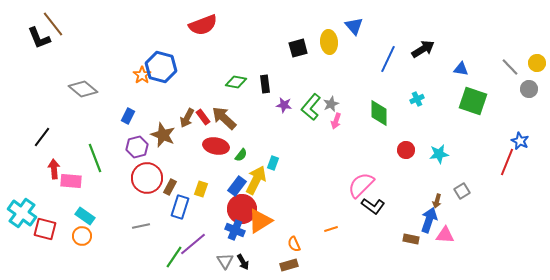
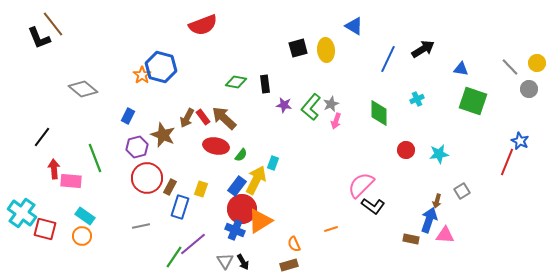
blue triangle at (354, 26): rotated 18 degrees counterclockwise
yellow ellipse at (329, 42): moved 3 px left, 8 px down
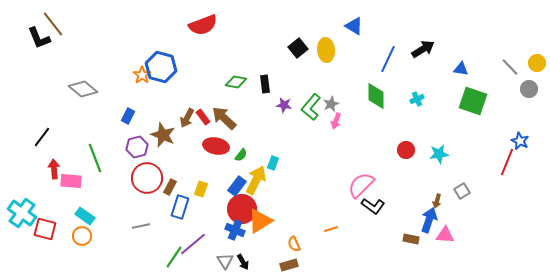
black square at (298, 48): rotated 24 degrees counterclockwise
green diamond at (379, 113): moved 3 px left, 17 px up
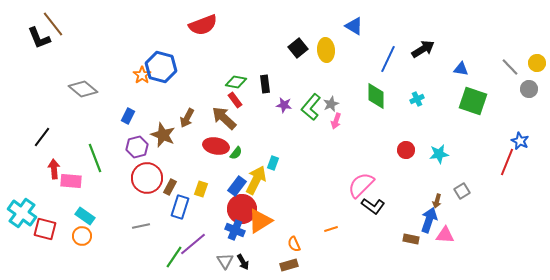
red rectangle at (203, 117): moved 32 px right, 17 px up
green semicircle at (241, 155): moved 5 px left, 2 px up
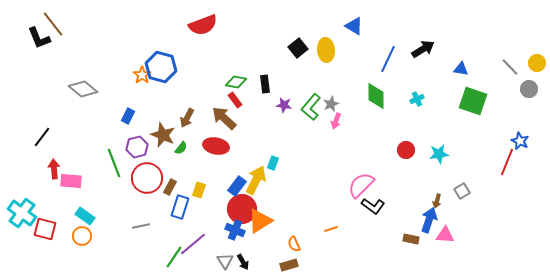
green semicircle at (236, 153): moved 55 px left, 5 px up
green line at (95, 158): moved 19 px right, 5 px down
yellow rectangle at (201, 189): moved 2 px left, 1 px down
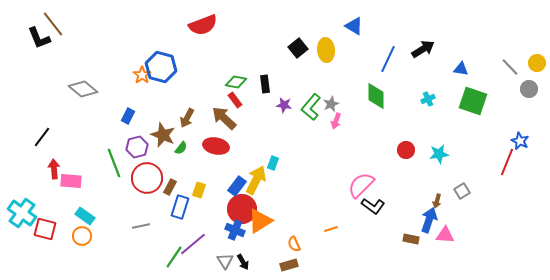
cyan cross at (417, 99): moved 11 px right
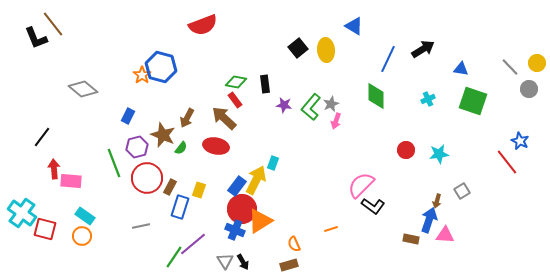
black L-shape at (39, 38): moved 3 px left
red line at (507, 162): rotated 60 degrees counterclockwise
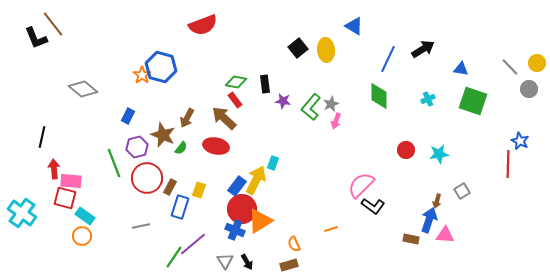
green diamond at (376, 96): moved 3 px right
purple star at (284, 105): moved 1 px left, 4 px up
black line at (42, 137): rotated 25 degrees counterclockwise
red line at (507, 162): moved 1 px right, 2 px down; rotated 40 degrees clockwise
red square at (45, 229): moved 20 px right, 31 px up
black arrow at (243, 262): moved 4 px right
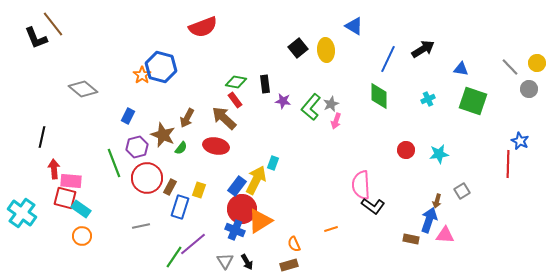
red semicircle at (203, 25): moved 2 px down
pink semicircle at (361, 185): rotated 48 degrees counterclockwise
cyan rectangle at (85, 216): moved 4 px left, 7 px up
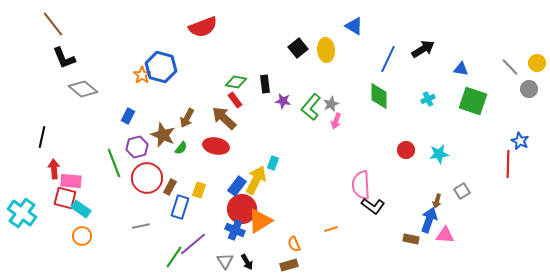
black L-shape at (36, 38): moved 28 px right, 20 px down
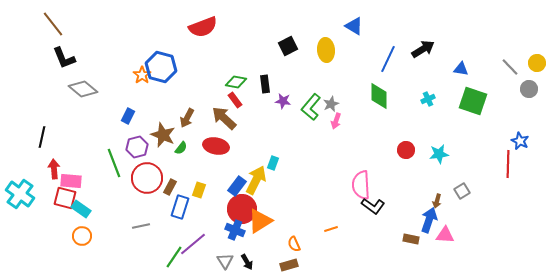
black square at (298, 48): moved 10 px left, 2 px up; rotated 12 degrees clockwise
cyan cross at (22, 213): moved 2 px left, 19 px up
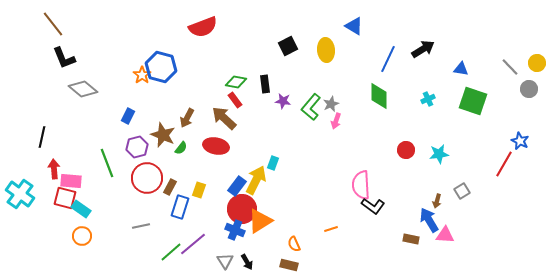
green line at (114, 163): moved 7 px left
red line at (508, 164): moved 4 px left; rotated 28 degrees clockwise
blue arrow at (429, 220): rotated 50 degrees counterclockwise
green line at (174, 257): moved 3 px left, 5 px up; rotated 15 degrees clockwise
brown rectangle at (289, 265): rotated 30 degrees clockwise
